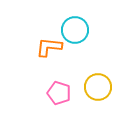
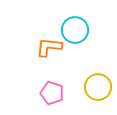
pink pentagon: moved 7 px left
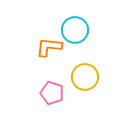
yellow circle: moved 13 px left, 10 px up
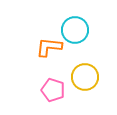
pink pentagon: moved 1 px right, 3 px up
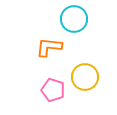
cyan circle: moved 1 px left, 11 px up
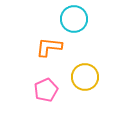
pink pentagon: moved 7 px left; rotated 30 degrees clockwise
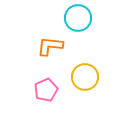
cyan circle: moved 4 px right, 1 px up
orange L-shape: moved 1 px right, 1 px up
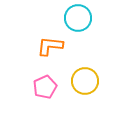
yellow circle: moved 4 px down
pink pentagon: moved 1 px left, 3 px up
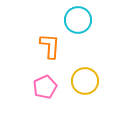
cyan circle: moved 2 px down
orange L-shape: rotated 88 degrees clockwise
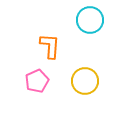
cyan circle: moved 12 px right
pink pentagon: moved 8 px left, 6 px up
